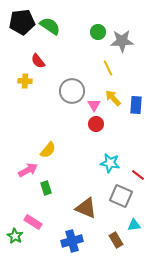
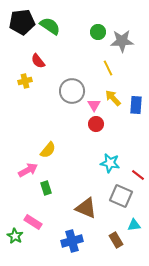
yellow cross: rotated 16 degrees counterclockwise
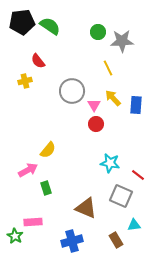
pink rectangle: rotated 36 degrees counterclockwise
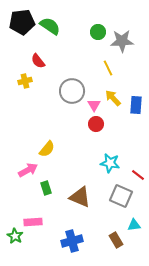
yellow semicircle: moved 1 px left, 1 px up
brown triangle: moved 6 px left, 11 px up
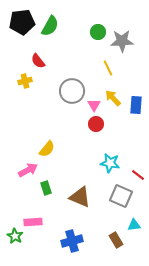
green semicircle: rotated 85 degrees clockwise
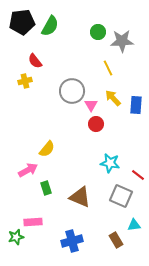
red semicircle: moved 3 px left
pink triangle: moved 3 px left
green star: moved 1 px right, 1 px down; rotated 28 degrees clockwise
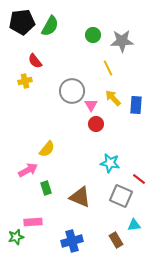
green circle: moved 5 px left, 3 px down
red line: moved 1 px right, 4 px down
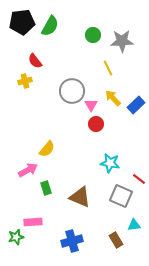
blue rectangle: rotated 42 degrees clockwise
